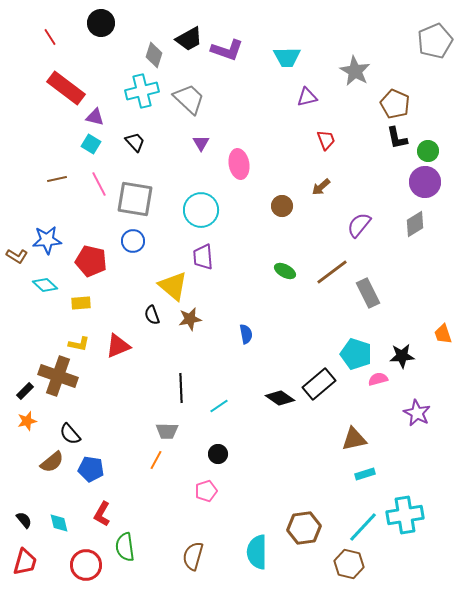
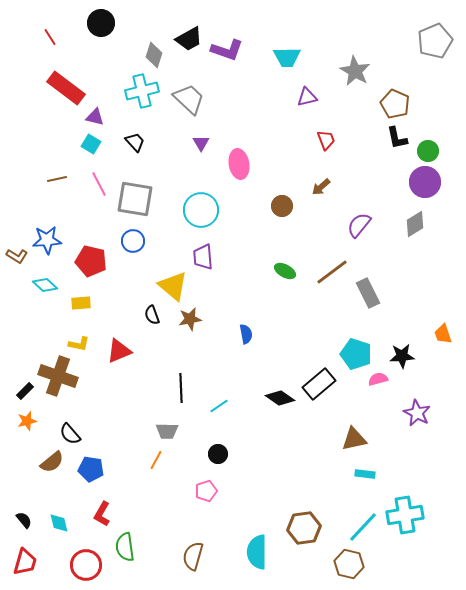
red triangle at (118, 346): moved 1 px right, 5 px down
cyan rectangle at (365, 474): rotated 24 degrees clockwise
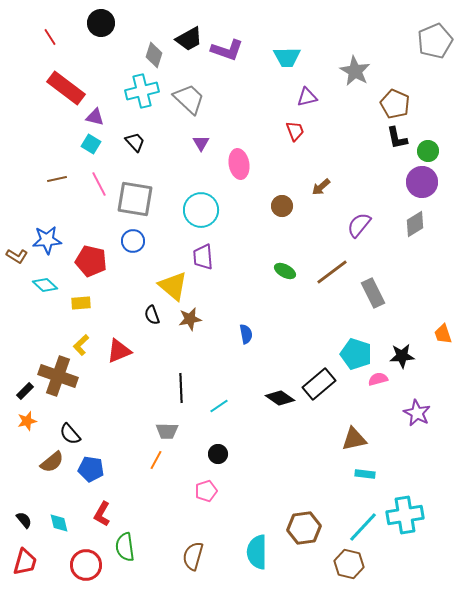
red trapezoid at (326, 140): moved 31 px left, 9 px up
purple circle at (425, 182): moved 3 px left
gray rectangle at (368, 293): moved 5 px right
yellow L-shape at (79, 344): moved 2 px right, 1 px down; rotated 125 degrees clockwise
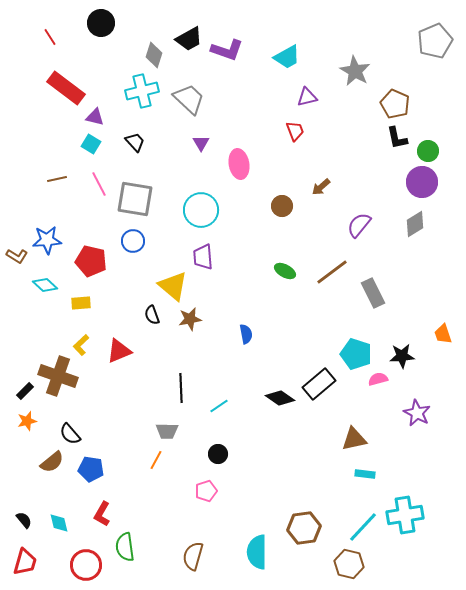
cyan trapezoid at (287, 57): rotated 28 degrees counterclockwise
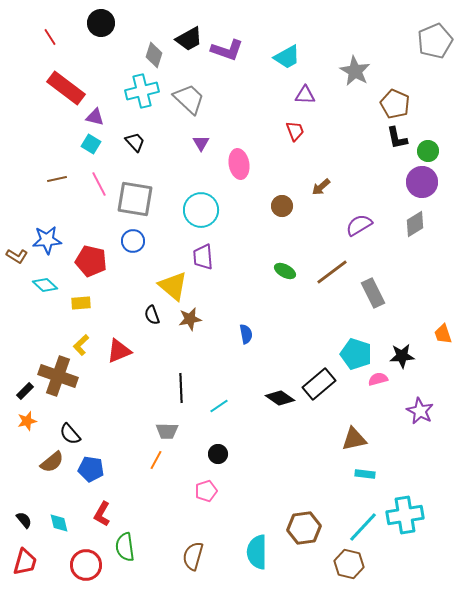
purple triangle at (307, 97): moved 2 px left, 2 px up; rotated 15 degrees clockwise
purple semicircle at (359, 225): rotated 20 degrees clockwise
purple star at (417, 413): moved 3 px right, 2 px up
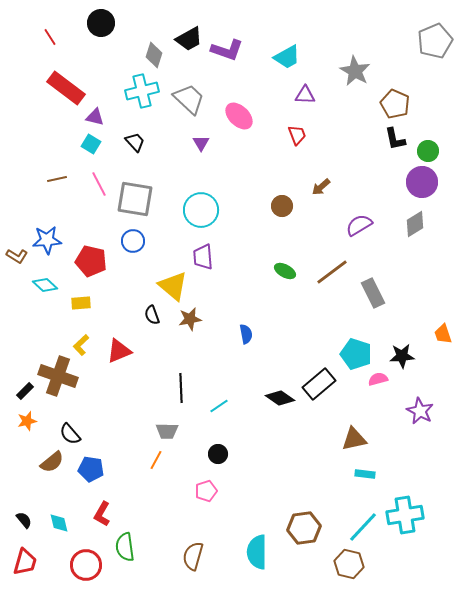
red trapezoid at (295, 131): moved 2 px right, 4 px down
black L-shape at (397, 138): moved 2 px left, 1 px down
pink ellipse at (239, 164): moved 48 px up; rotated 36 degrees counterclockwise
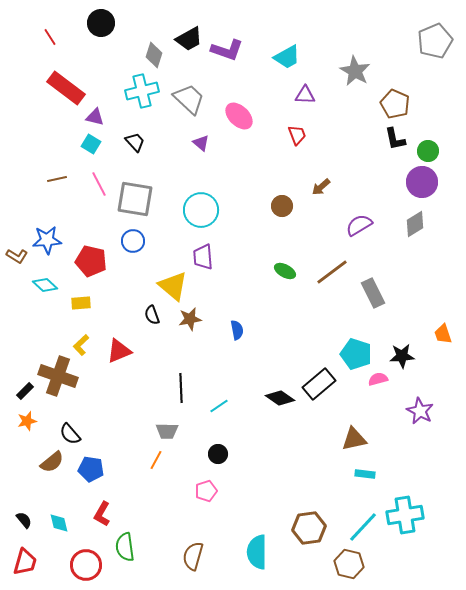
purple triangle at (201, 143): rotated 18 degrees counterclockwise
blue semicircle at (246, 334): moved 9 px left, 4 px up
brown hexagon at (304, 528): moved 5 px right
